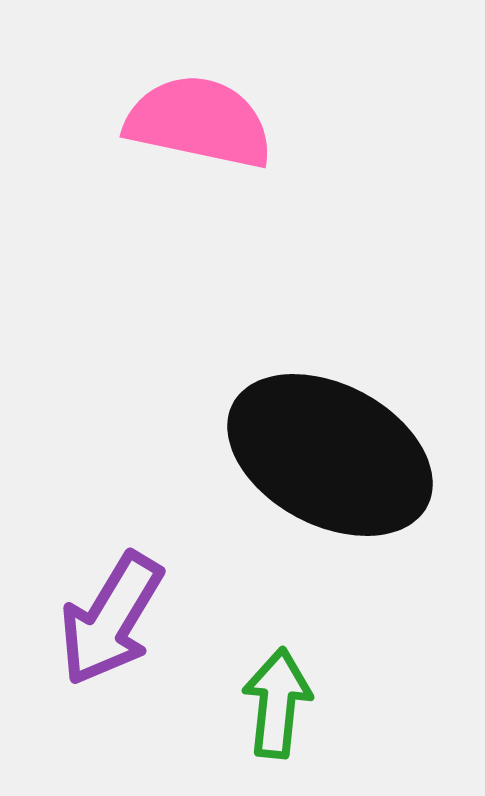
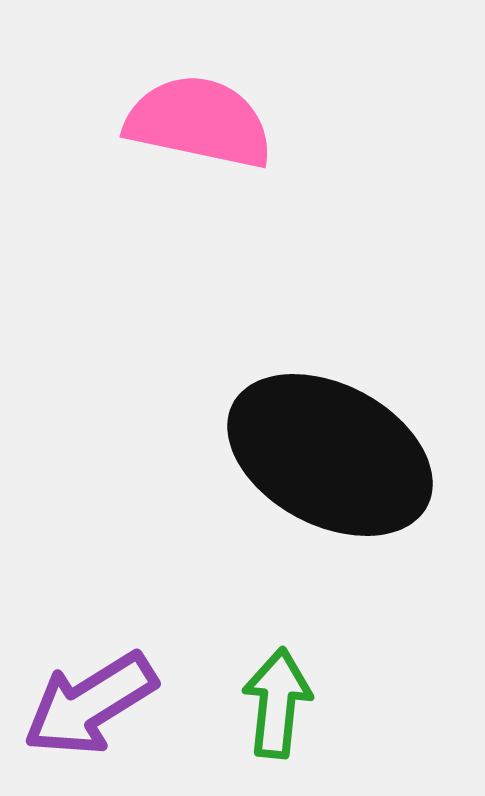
purple arrow: moved 21 px left, 85 px down; rotated 27 degrees clockwise
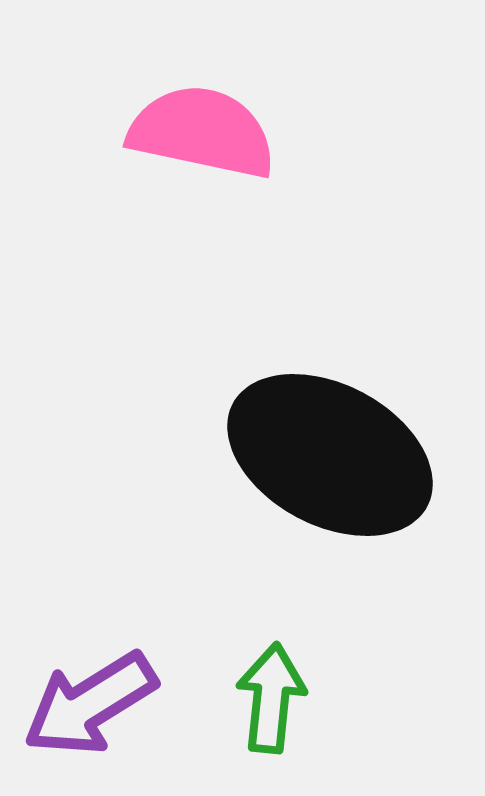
pink semicircle: moved 3 px right, 10 px down
green arrow: moved 6 px left, 5 px up
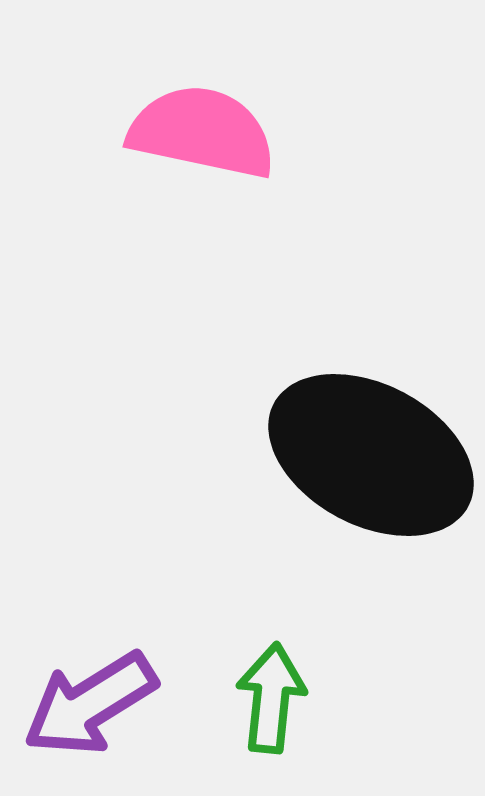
black ellipse: moved 41 px right
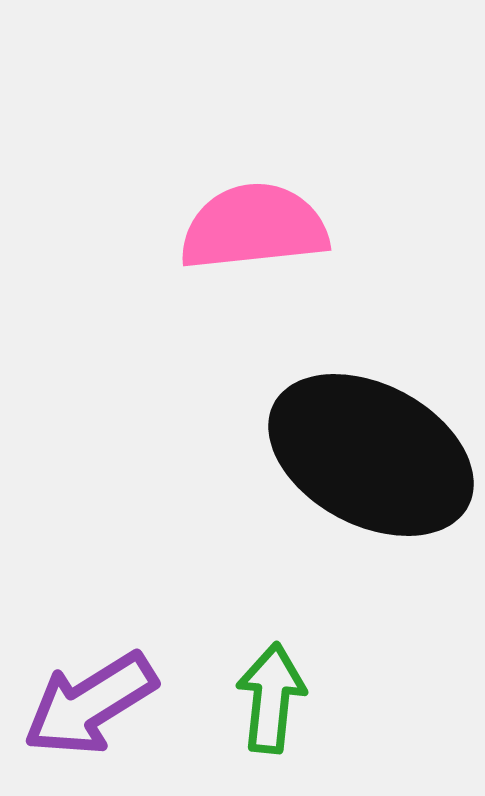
pink semicircle: moved 52 px right, 95 px down; rotated 18 degrees counterclockwise
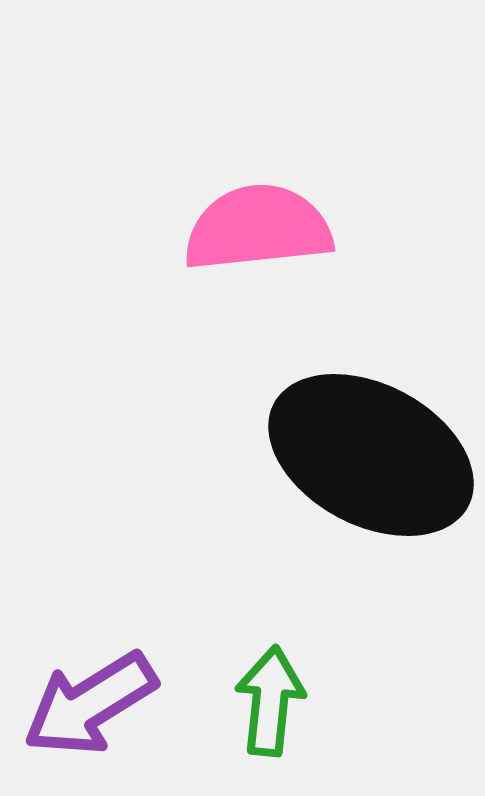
pink semicircle: moved 4 px right, 1 px down
green arrow: moved 1 px left, 3 px down
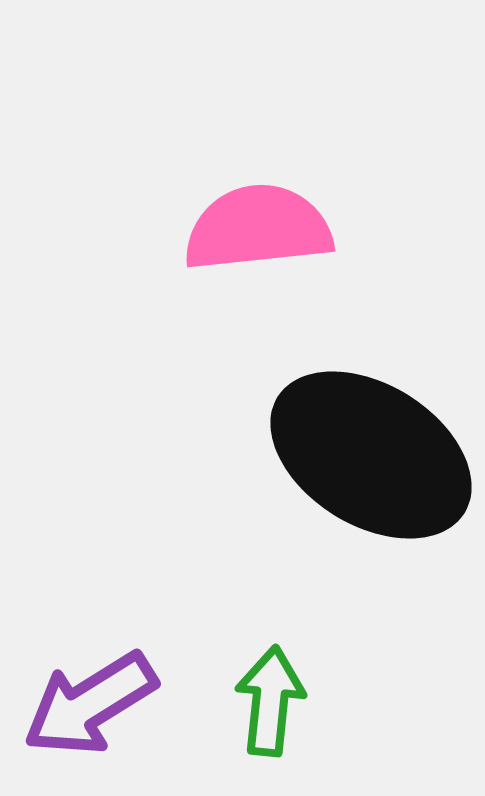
black ellipse: rotated 4 degrees clockwise
